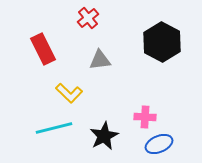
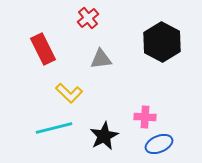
gray triangle: moved 1 px right, 1 px up
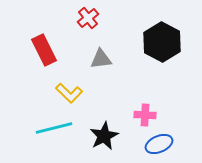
red rectangle: moved 1 px right, 1 px down
pink cross: moved 2 px up
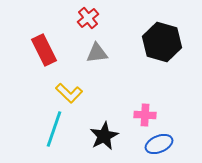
black hexagon: rotated 12 degrees counterclockwise
gray triangle: moved 4 px left, 6 px up
cyan line: moved 1 px down; rotated 57 degrees counterclockwise
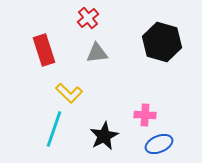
red rectangle: rotated 8 degrees clockwise
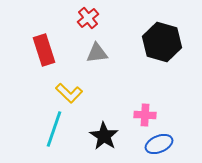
black star: rotated 12 degrees counterclockwise
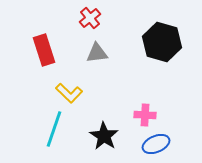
red cross: moved 2 px right
blue ellipse: moved 3 px left
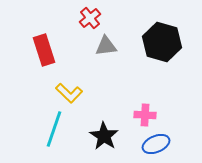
gray triangle: moved 9 px right, 7 px up
